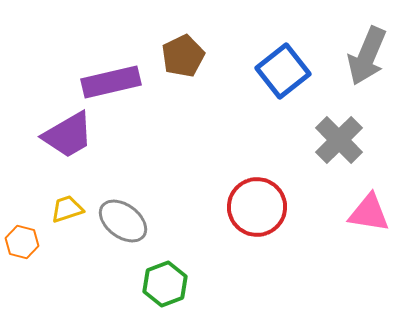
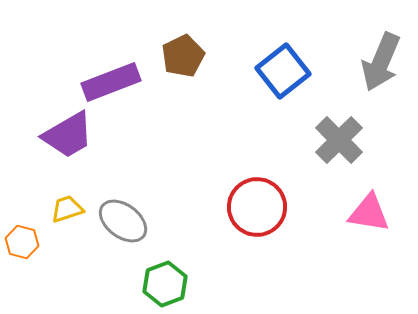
gray arrow: moved 14 px right, 6 px down
purple rectangle: rotated 8 degrees counterclockwise
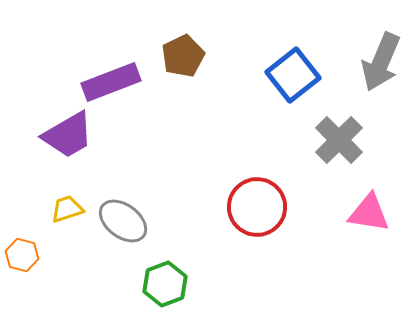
blue square: moved 10 px right, 4 px down
orange hexagon: moved 13 px down
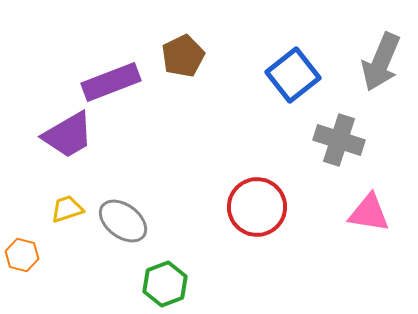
gray cross: rotated 27 degrees counterclockwise
